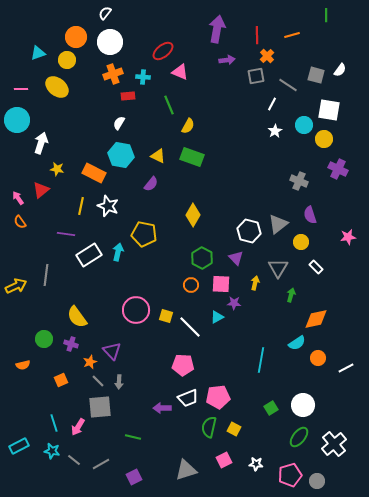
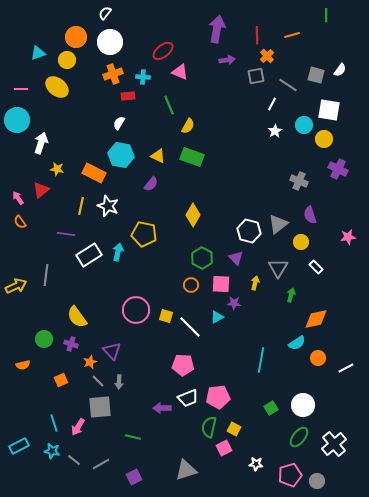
pink square at (224, 460): moved 12 px up
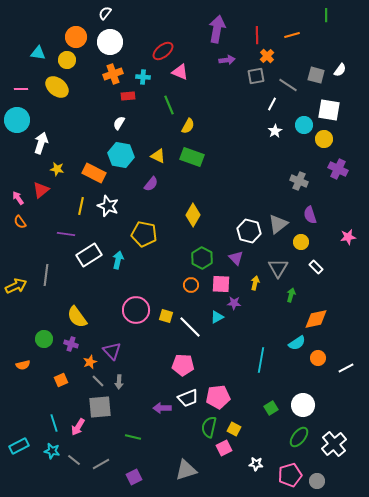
cyan triangle at (38, 53): rotated 28 degrees clockwise
cyan arrow at (118, 252): moved 8 px down
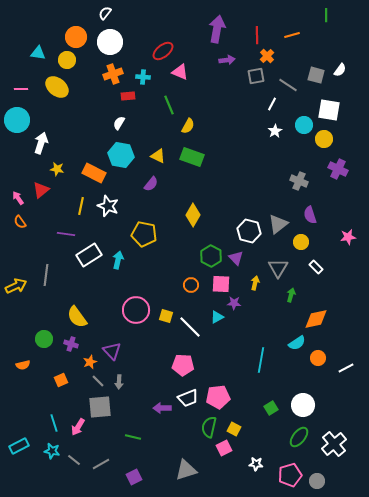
green hexagon at (202, 258): moved 9 px right, 2 px up
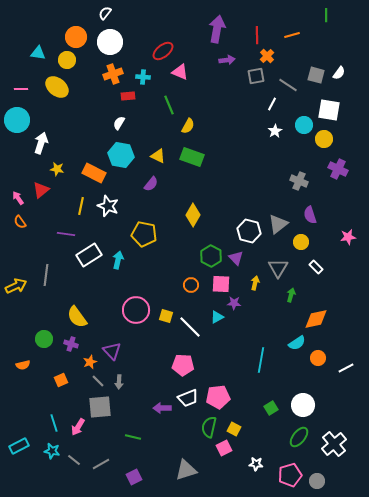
white semicircle at (340, 70): moved 1 px left, 3 px down
